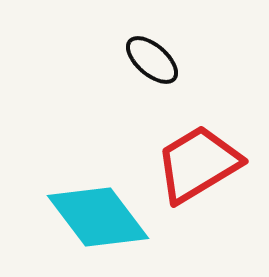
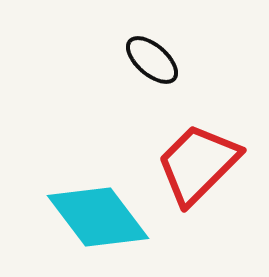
red trapezoid: rotated 14 degrees counterclockwise
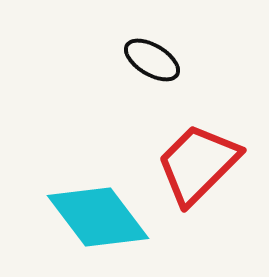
black ellipse: rotated 10 degrees counterclockwise
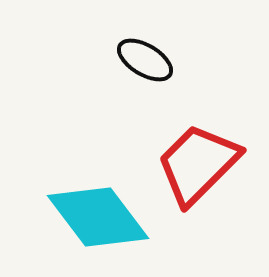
black ellipse: moved 7 px left
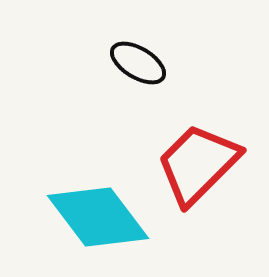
black ellipse: moved 7 px left, 3 px down
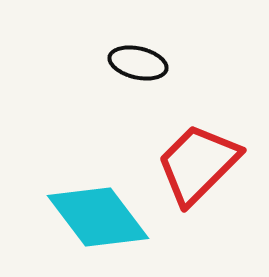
black ellipse: rotated 18 degrees counterclockwise
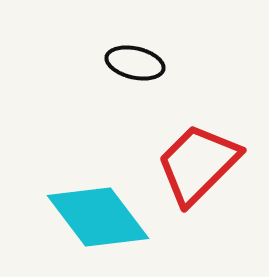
black ellipse: moved 3 px left
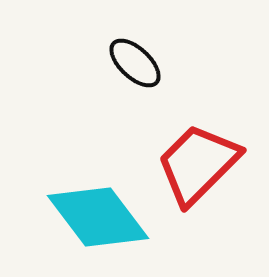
black ellipse: rotated 30 degrees clockwise
